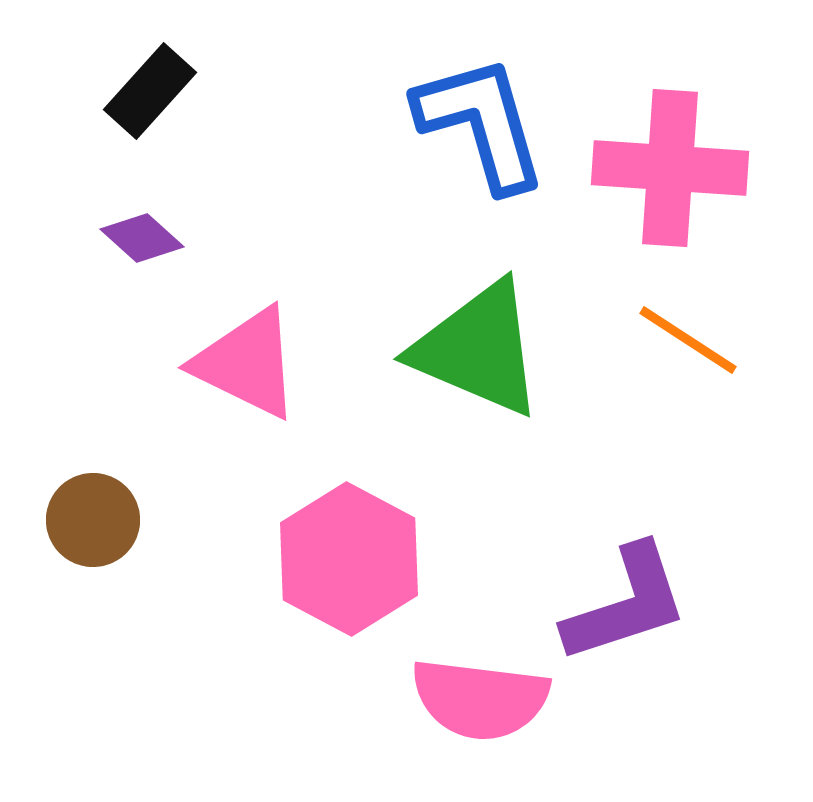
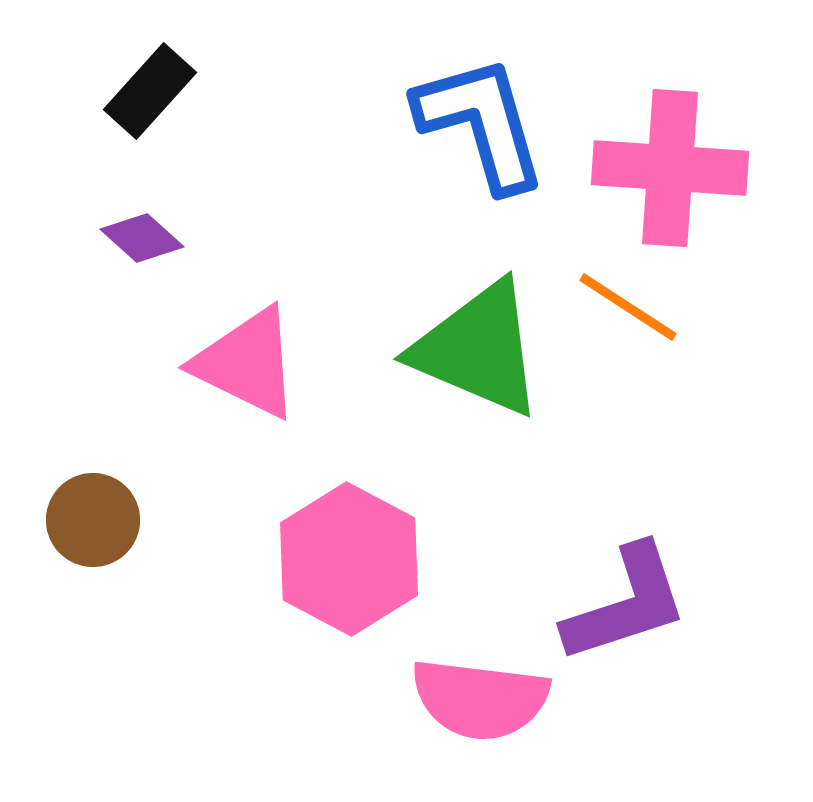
orange line: moved 60 px left, 33 px up
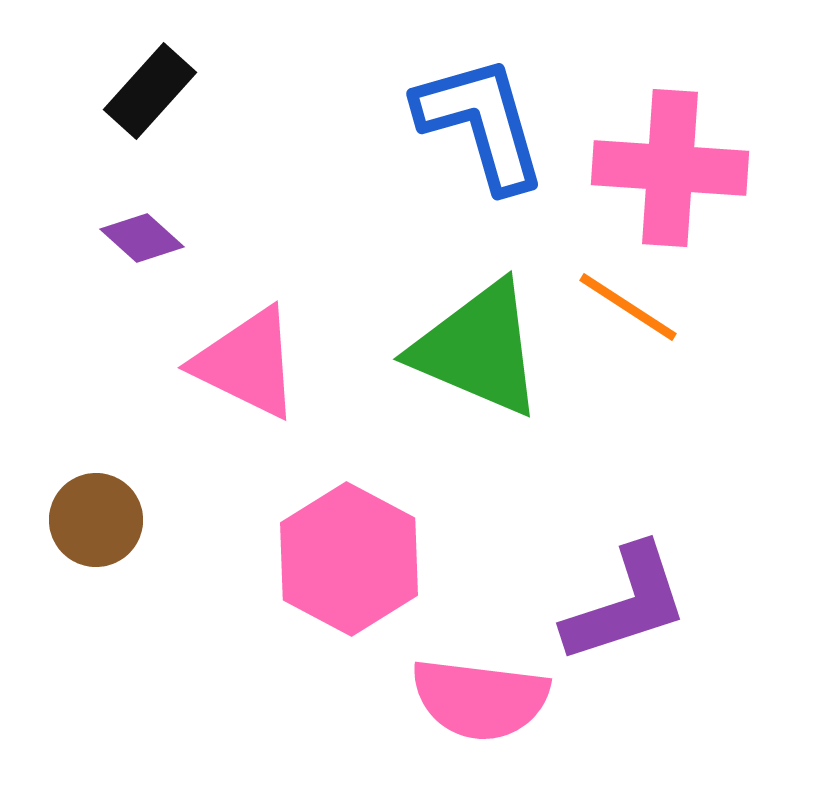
brown circle: moved 3 px right
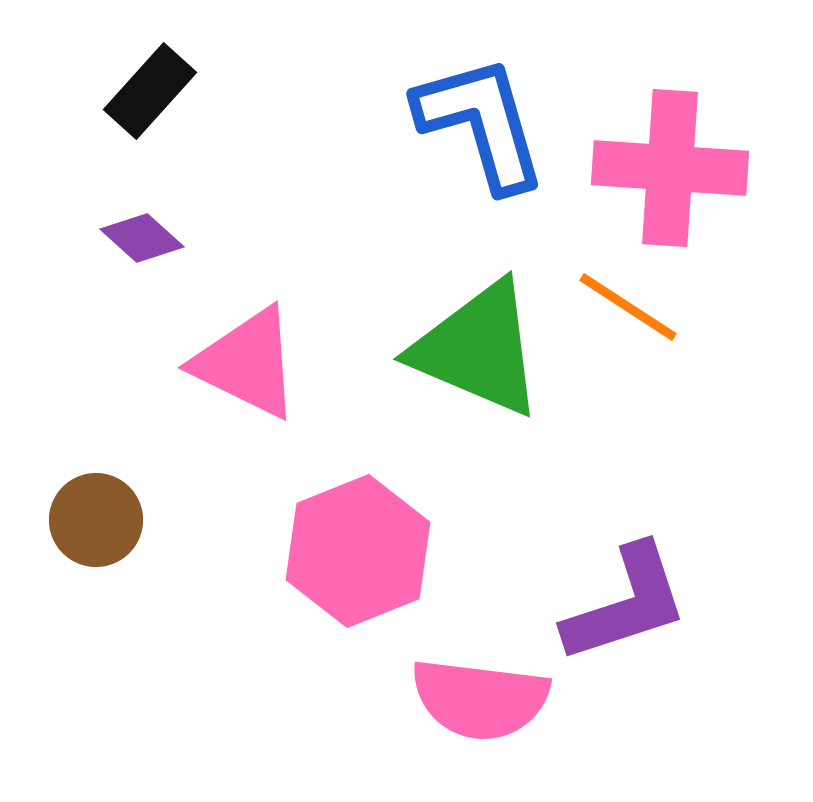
pink hexagon: moved 9 px right, 8 px up; rotated 10 degrees clockwise
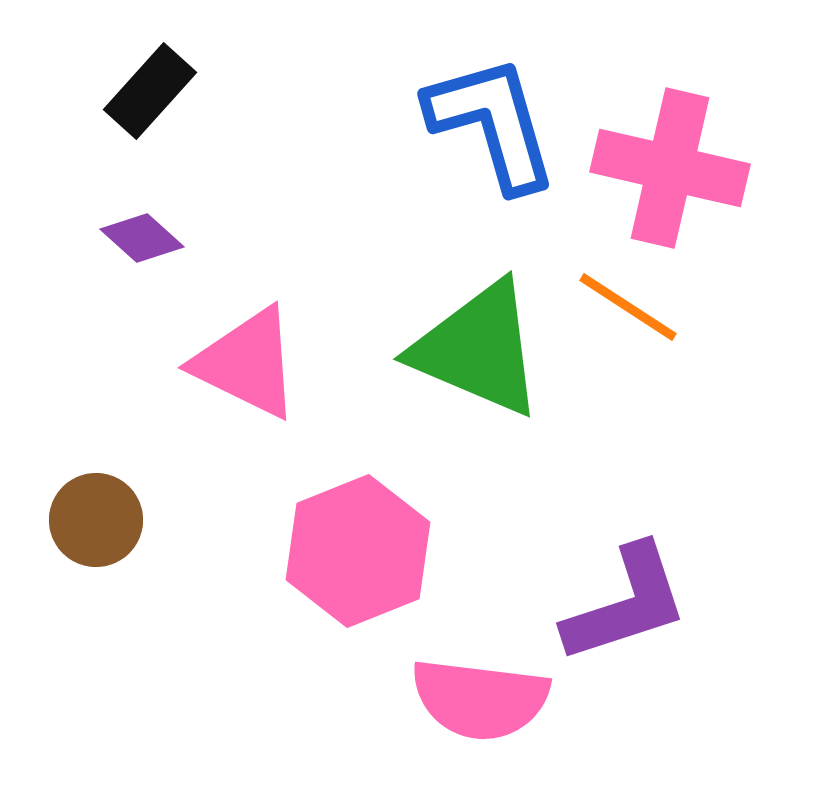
blue L-shape: moved 11 px right
pink cross: rotated 9 degrees clockwise
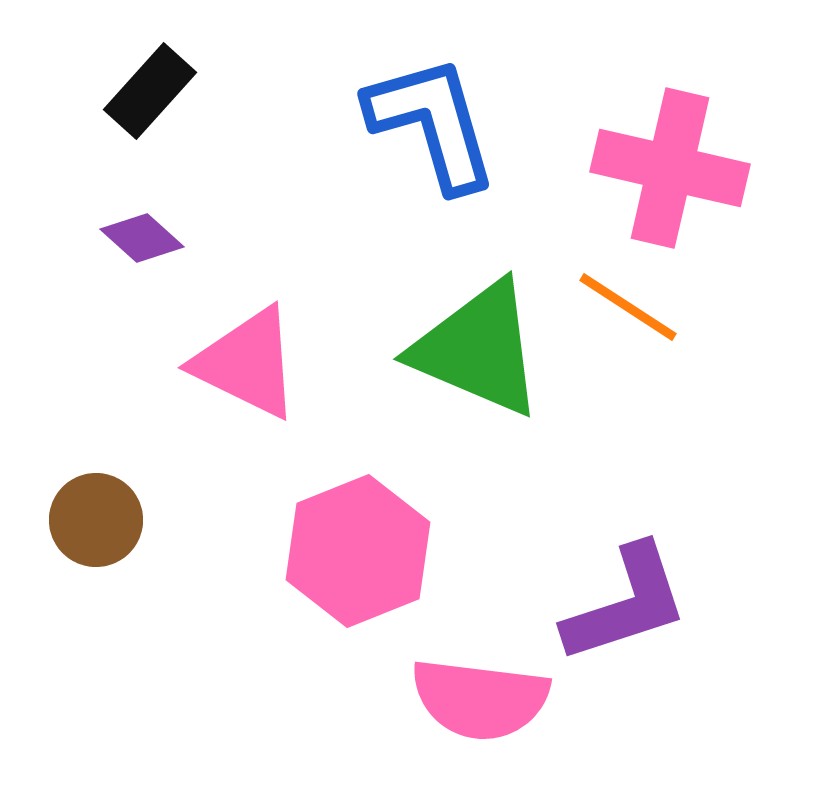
blue L-shape: moved 60 px left
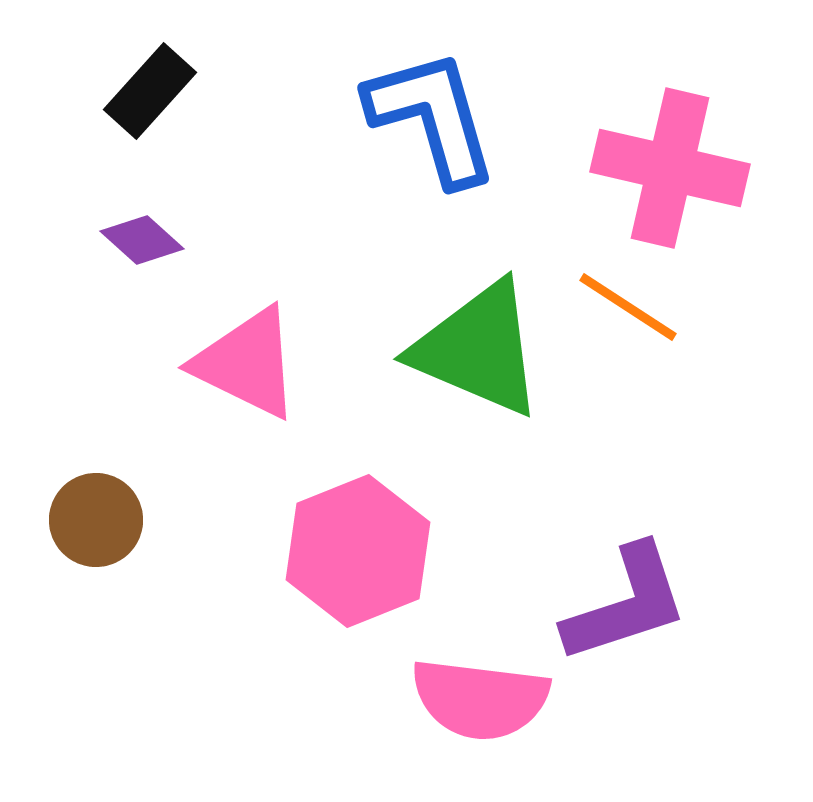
blue L-shape: moved 6 px up
purple diamond: moved 2 px down
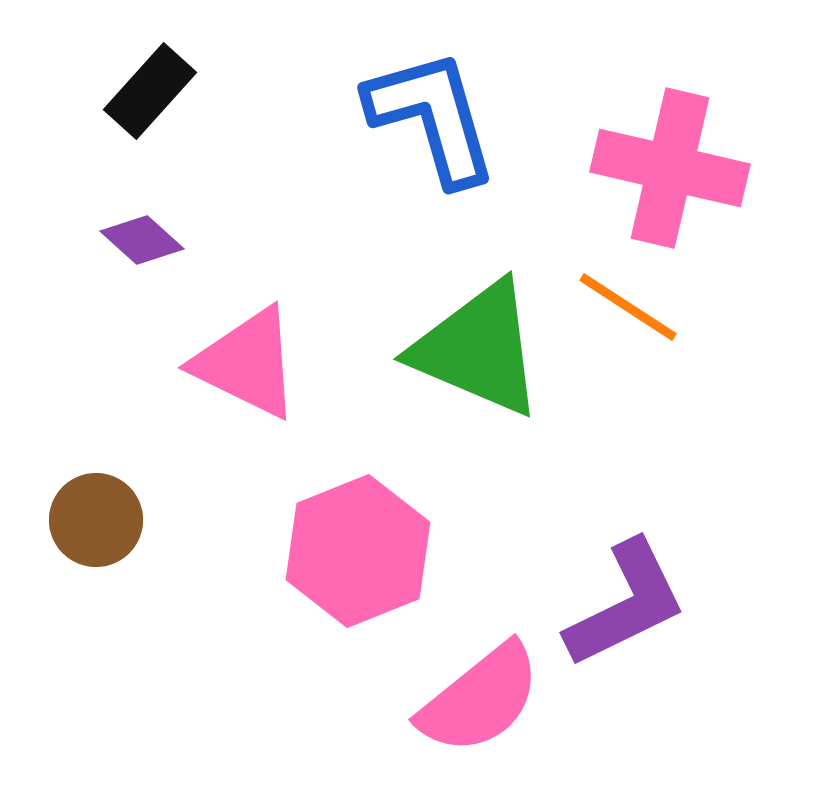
purple L-shape: rotated 8 degrees counterclockwise
pink semicircle: rotated 46 degrees counterclockwise
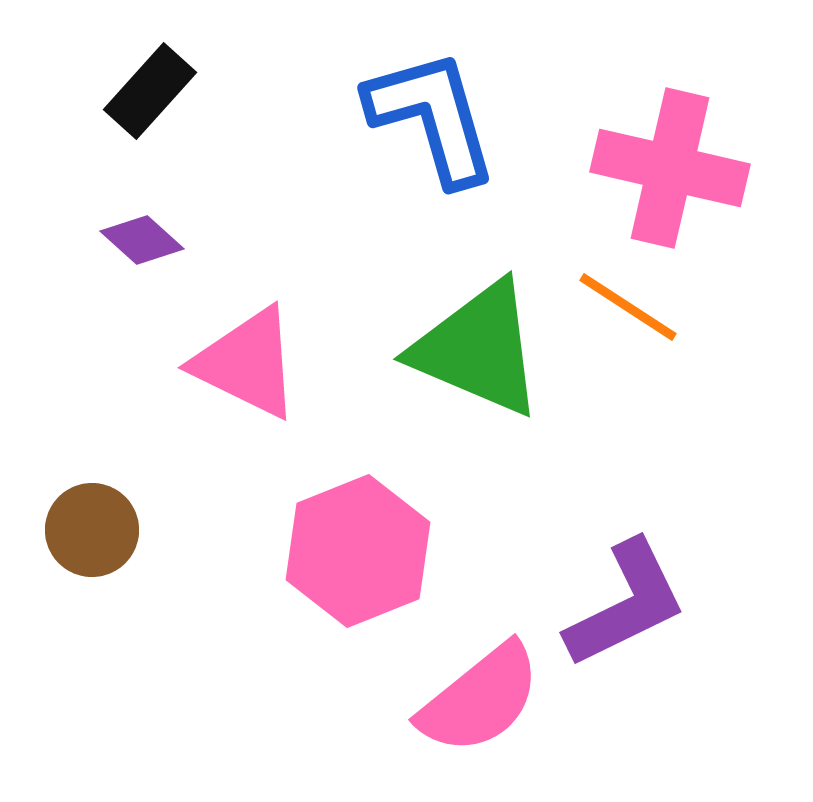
brown circle: moved 4 px left, 10 px down
